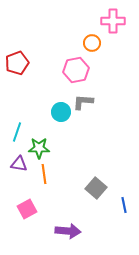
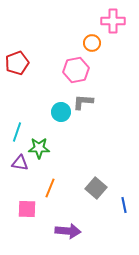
purple triangle: moved 1 px right, 1 px up
orange line: moved 6 px right, 14 px down; rotated 30 degrees clockwise
pink square: rotated 30 degrees clockwise
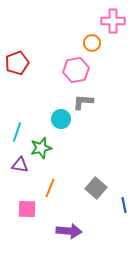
cyan circle: moved 7 px down
green star: moved 2 px right; rotated 15 degrees counterclockwise
purple triangle: moved 2 px down
purple arrow: moved 1 px right
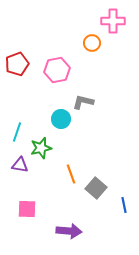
red pentagon: moved 1 px down
pink hexagon: moved 19 px left
gray L-shape: rotated 10 degrees clockwise
orange line: moved 21 px right, 14 px up; rotated 42 degrees counterclockwise
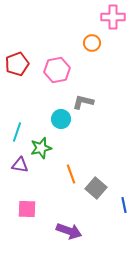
pink cross: moved 4 px up
purple arrow: rotated 15 degrees clockwise
